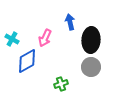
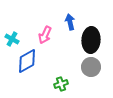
pink arrow: moved 3 px up
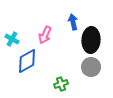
blue arrow: moved 3 px right
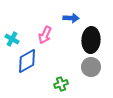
blue arrow: moved 2 px left, 4 px up; rotated 105 degrees clockwise
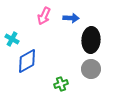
pink arrow: moved 1 px left, 19 px up
gray circle: moved 2 px down
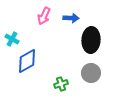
gray circle: moved 4 px down
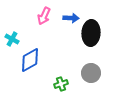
black ellipse: moved 7 px up
blue diamond: moved 3 px right, 1 px up
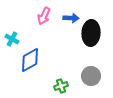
gray circle: moved 3 px down
green cross: moved 2 px down
